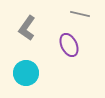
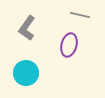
gray line: moved 1 px down
purple ellipse: rotated 40 degrees clockwise
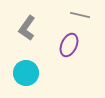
purple ellipse: rotated 10 degrees clockwise
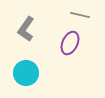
gray L-shape: moved 1 px left, 1 px down
purple ellipse: moved 1 px right, 2 px up
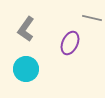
gray line: moved 12 px right, 3 px down
cyan circle: moved 4 px up
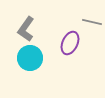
gray line: moved 4 px down
cyan circle: moved 4 px right, 11 px up
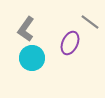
gray line: moved 2 px left; rotated 24 degrees clockwise
cyan circle: moved 2 px right
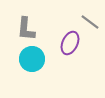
gray L-shape: rotated 30 degrees counterclockwise
cyan circle: moved 1 px down
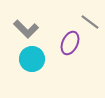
gray L-shape: rotated 50 degrees counterclockwise
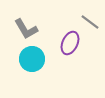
gray L-shape: rotated 15 degrees clockwise
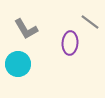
purple ellipse: rotated 20 degrees counterclockwise
cyan circle: moved 14 px left, 5 px down
